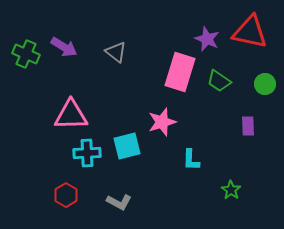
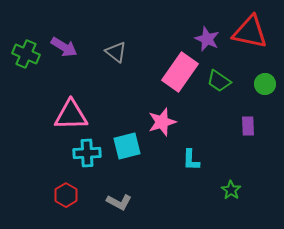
pink rectangle: rotated 18 degrees clockwise
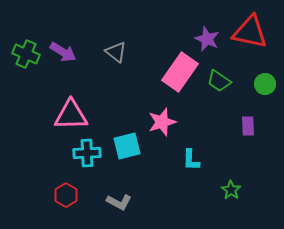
purple arrow: moved 1 px left, 5 px down
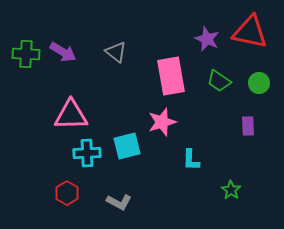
green cross: rotated 20 degrees counterclockwise
pink rectangle: moved 9 px left, 4 px down; rotated 45 degrees counterclockwise
green circle: moved 6 px left, 1 px up
red hexagon: moved 1 px right, 2 px up
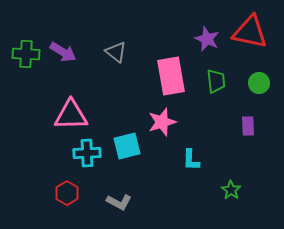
green trapezoid: moved 3 px left; rotated 130 degrees counterclockwise
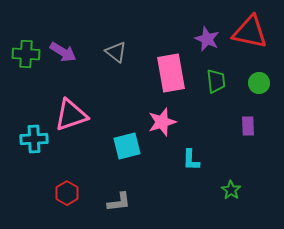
pink rectangle: moved 3 px up
pink triangle: rotated 18 degrees counterclockwise
cyan cross: moved 53 px left, 14 px up
gray L-shape: rotated 35 degrees counterclockwise
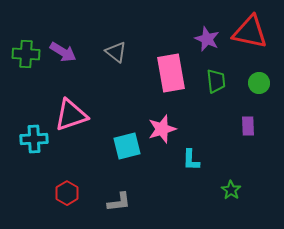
pink star: moved 7 px down
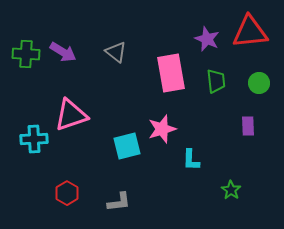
red triangle: rotated 18 degrees counterclockwise
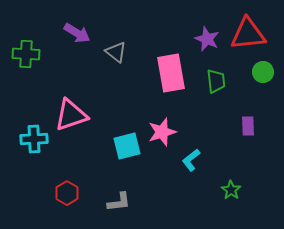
red triangle: moved 2 px left, 2 px down
purple arrow: moved 14 px right, 19 px up
green circle: moved 4 px right, 11 px up
pink star: moved 3 px down
cyan L-shape: rotated 50 degrees clockwise
